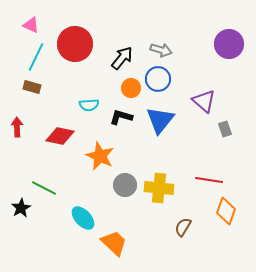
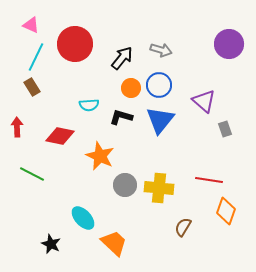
blue circle: moved 1 px right, 6 px down
brown rectangle: rotated 42 degrees clockwise
green line: moved 12 px left, 14 px up
black star: moved 30 px right, 36 px down; rotated 18 degrees counterclockwise
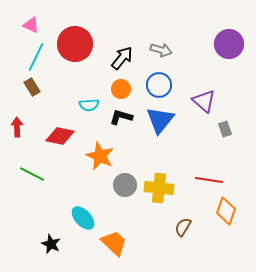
orange circle: moved 10 px left, 1 px down
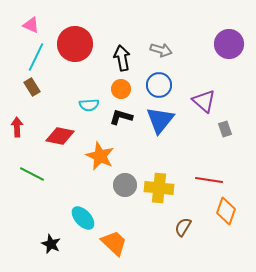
black arrow: rotated 50 degrees counterclockwise
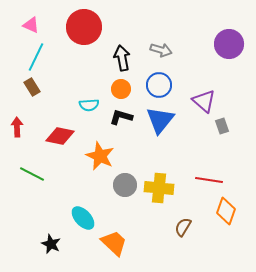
red circle: moved 9 px right, 17 px up
gray rectangle: moved 3 px left, 3 px up
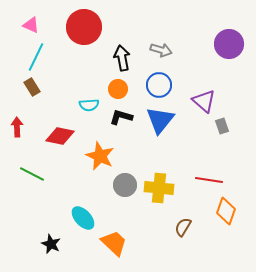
orange circle: moved 3 px left
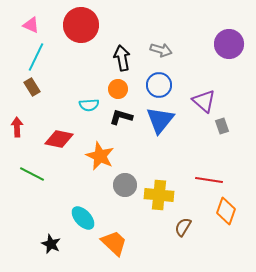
red circle: moved 3 px left, 2 px up
red diamond: moved 1 px left, 3 px down
yellow cross: moved 7 px down
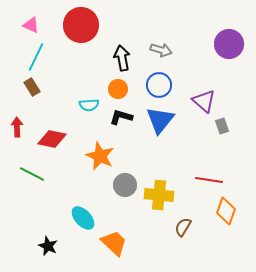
red diamond: moved 7 px left
black star: moved 3 px left, 2 px down
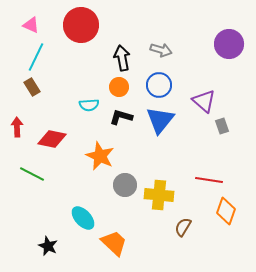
orange circle: moved 1 px right, 2 px up
